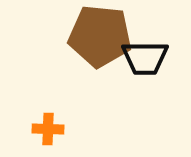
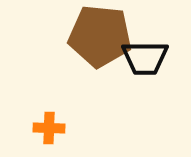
orange cross: moved 1 px right, 1 px up
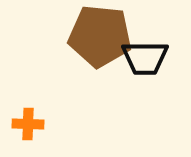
orange cross: moved 21 px left, 4 px up
